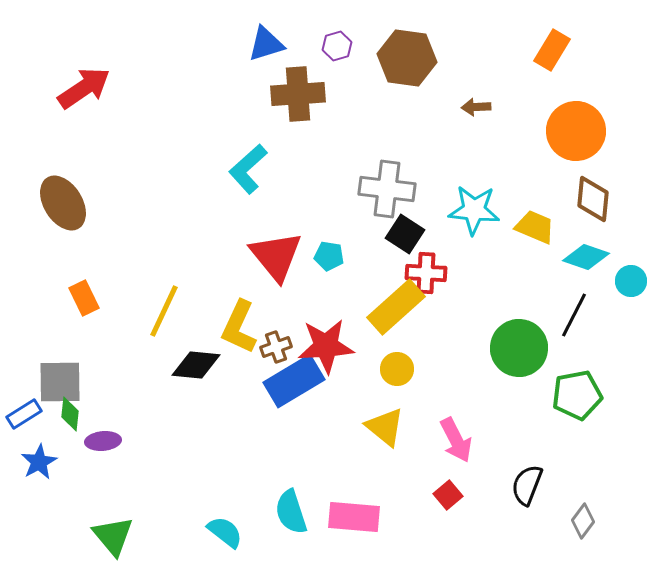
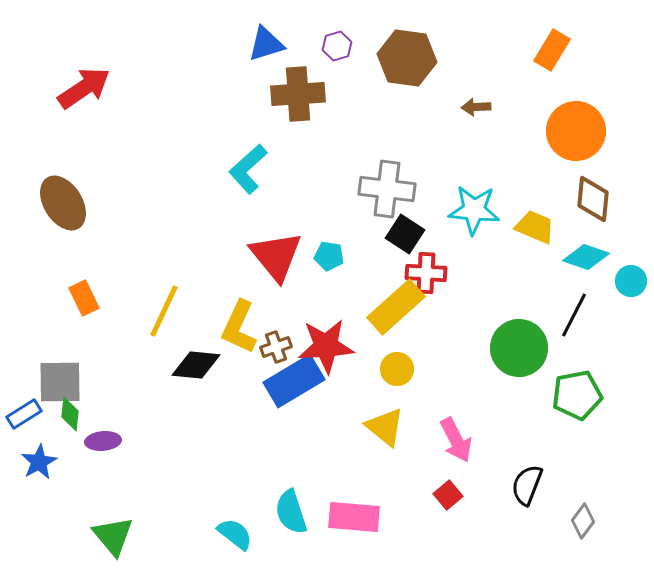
cyan semicircle at (225, 532): moved 10 px right, 2 px down
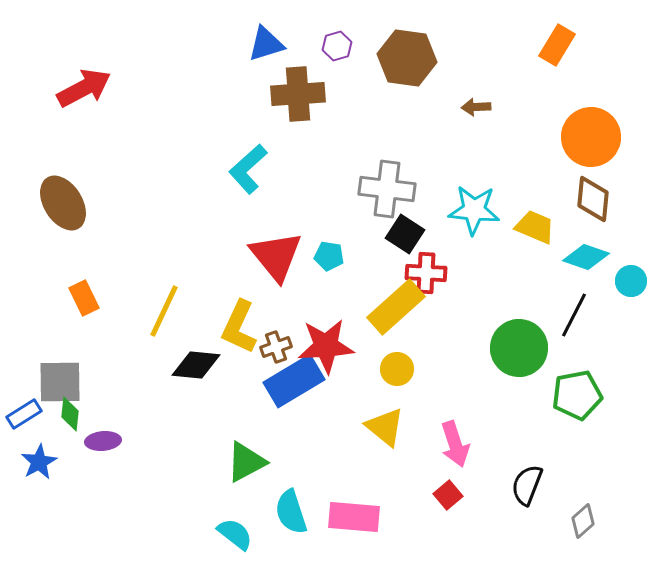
orange rectangle at (552, 50): moved 5 px right, 5 px up
red arrow at (84, 88): rotated 6 degrees clockwise
orange circle at (576, 131): moved 15 px right, 6 px down
pink arrow at (456, 440): moved 1 px left, 4 px down; rotated 9 degrees clockwise
gray diamond at (583, 521): rotated 12 degrees clockwise
green triangle at (113, 536): moved 133 px right, 74 px up; rotated 42 degrees clockwise
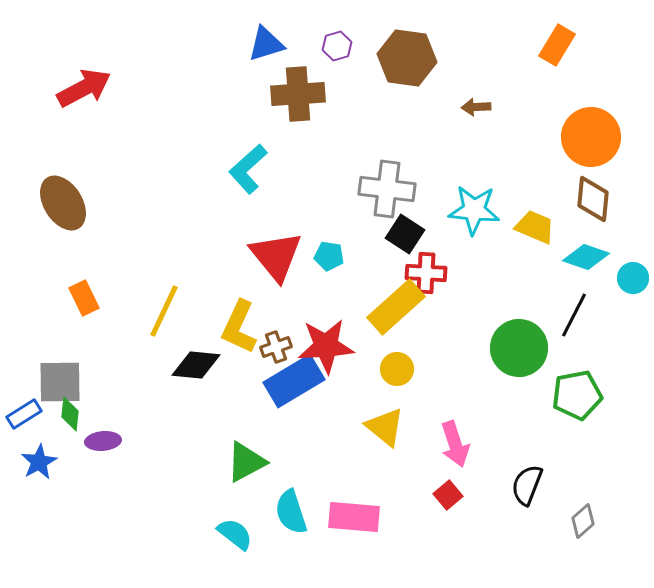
cyan circle at (631, 281): moved 2 px right, 3 px up
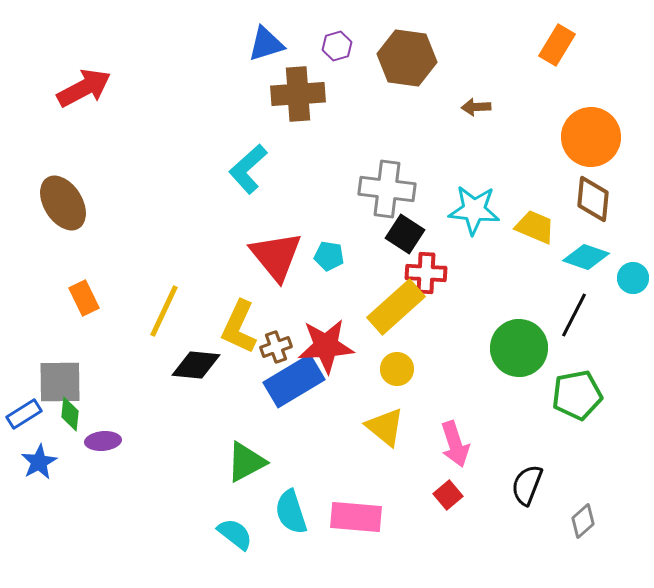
pink rectangle at (354, 517): moved 2 px right
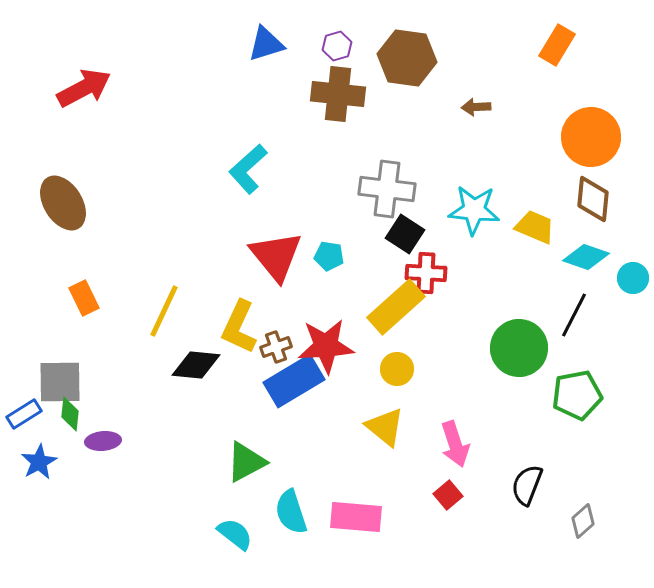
brown cross at (298, 94): moved 40 px right; rotated 10 degrees clockwise
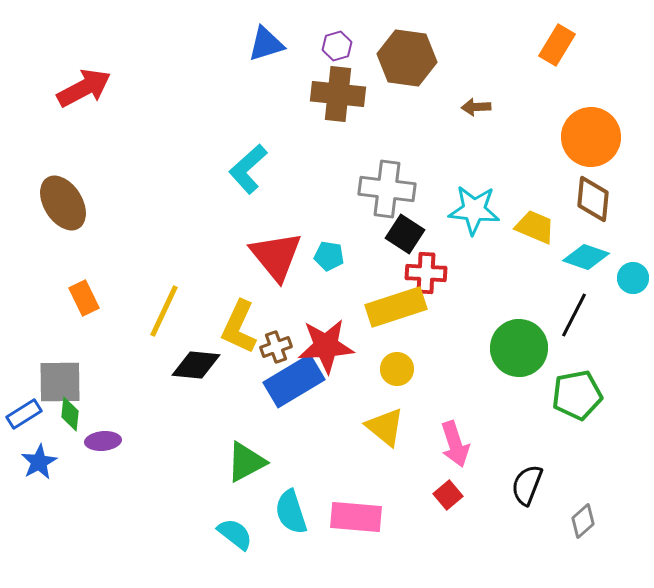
yellow rectangle at (396, 307): rotated 24 degrees clockwise
